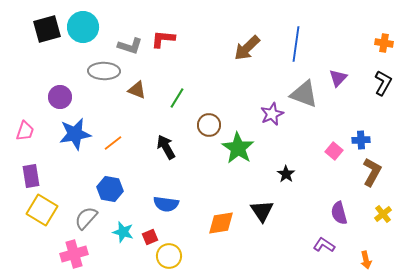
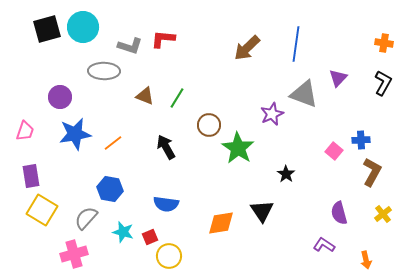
brown triangle: moved 8 px right, 6 px down
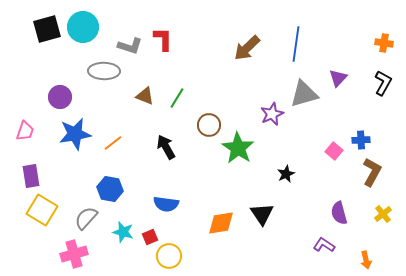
red L-shape: rotated 85 degrees clockwise
gray triangle: rotated 36 degrees counterclockwise
black star: rotated 12 degrees clockwise
black triangle: moved 3 px down
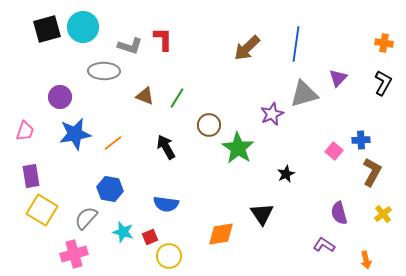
orange diamond: moved 11 px down
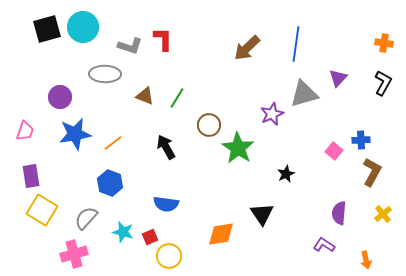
gray ellipse: moved 1 px right, 3 px down
blue hexagon: moved 6 px up; rotated 10 degrees clockwise
purple semicircle: rotated 20 degrees clockwise
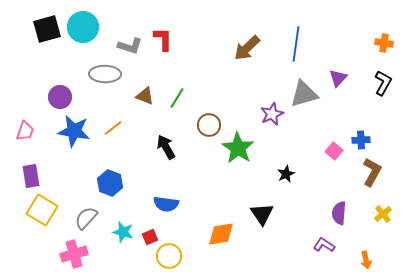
blue star: moved 1 px left, 3 px up; rotated 20 degrees clockwise
orange line: moved 15 px up
